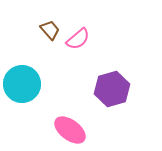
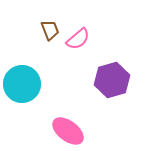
brown trapezoid: rotated 20 degrees clockwise
purple hexagon: moved 9 px up
pink ellipse: moved 2 px left, 1 px down
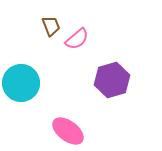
brown trapezoid: moved 1 px right, 4 px up
pink semicircle: moved 1 px left
cyan circle: moved 1 px left, 1 px up
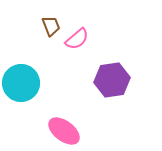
purple hexagon: rotated 8 degrees clockwise
pink ellipse: moved 4 px left
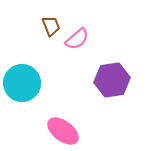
cyan circle: moved 1 px right
pink ellipse: moved 1 px left
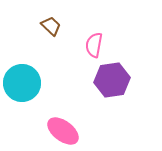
brown trapezoid: rotated 25 degrees counterclockwise
pink semicircle: moved 17 px right, 6 px down; rotated 140 degrees clockwise
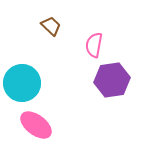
pink ellipse: moved 27 px left, 6 px up
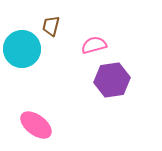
brown trapezoid: rotated 120 degrees counterclockwise
pink semicircle: rotated 65 degrees clockwise
cyan circle: moved 34 px up
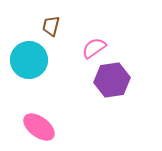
pink semicircle: moved 3 px down; rotated 20 degrees counterclockwise
cyan circle: moved 7 px right, 11 px down
pink ellipse: moved 3 px right, 2 px down
